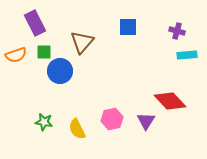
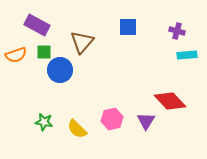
purple rectangle: moved 2 px right, 2 px down; rotated 35 degrees counterclockwise
blue circle: moved 1 px up
yellow semicircle: rotated 20 degrees counterclockwise
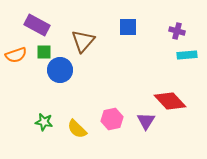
brown triangle: moved 1 px right, 1 px up
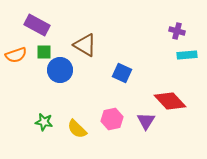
blue square: moved 6 px left, 46 px down; rotated 24 degrees clockwise
brown triangle: moved 2 px right, 4 px down; rotated 40 degrees counterclockwise
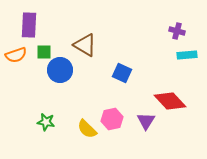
purple rectangle: moved 8 px left; rotated 65 degrees clockwise
green star: moved 2 px right
yellow semicircle: moved 10 px right
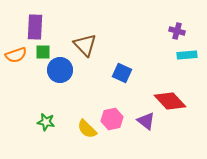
purple rectangle: moved 6 px right, 2 px down
brown triangle: rotated 15 degrees clockwise
green square: moved 1 px left
purple triangle: rotated 24 degrees counterclockwise
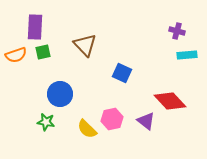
green square: rotated 14 degrees counterclockwise
blue circle: moved 24 px down
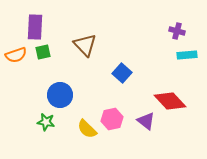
blue square: rotated 18 degrees clockwise
blue circle: moved 1 px down
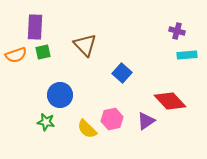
purple triangle: rotated 48 degrees clockwise
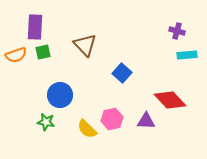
red diamond: moved 1 px up
purple triangle: rotated 36 degrees clockwise
